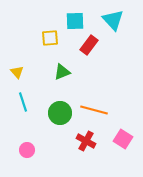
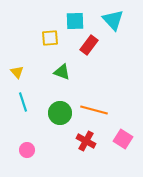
green triangle: rotated 42 degrees clockwise
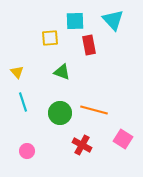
red rectangle: rotated 48 degrees counterclockwise
red cross: moved 4 px left, 4 px down
pink circle: moved 1 px down
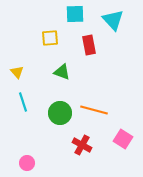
cyan square: moved 7 px up
pink circle: moved 12 px down
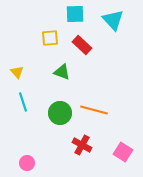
red rectangle: moved 7 px left; rotated 36 degrees counterclockwise
pink square: moved 13 px down
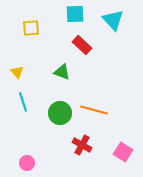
yellow square: moved 19 px left, 10 px up
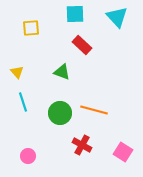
cyan triangle: moved 4 px right, 3 px up
pink circle: moved 1 px right, 7 px up
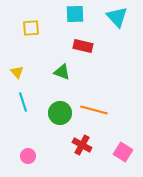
red rectangle: moved 1 px right, 1 px down; rotated 30 degrees counterclockwise
